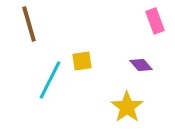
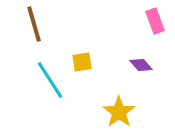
brown line: moved 5 px right
yellow square: moved 1 px down
cyan line: rotated 60 degrees counterclockwise
yellow star: moved 8 px left, 5 px down
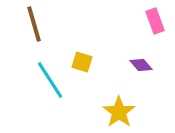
yellow square: rotated 25 degrees clockwise
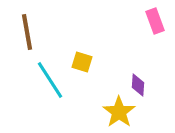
brown line: moved 7 px left, 8 px down; rotated 6 degrees clockwise
purple diamond: moved 3 px left, 20 px down; rotated 45 degrees clockwise
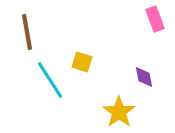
pink rectangle: moved 2 px up
purple diamond: moved 6 px right, 8 px up; rotated 15 degrees counterclockwise
